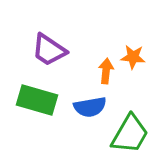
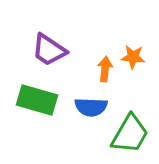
orange arrow: moved 1 px left, 2 px up
blue semicircle: moved 1 px right; rotated 12 degrees clockwise
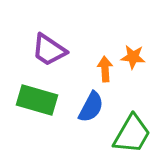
orange arrow: rotated 10 degrees counterclockwise
blue semicircle: rotated 64 degrees counterclockwise
green trapezoid: moved 2 px right
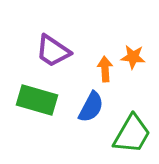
purple trapezoid: moved 4 px right, 1 px down
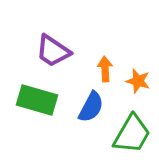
orange star: moved 5 px right, 24 px down; rotated 10 degrees clockwise
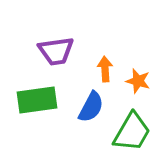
purple trapezoid: moved 3 px right; rotated 42 degrees counterclockwise
green rectangle: rotated 24 degrees counterclockwise
green trapezoid: moved 2 px up
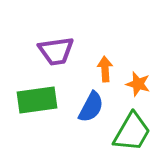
orange star: moved 3 px down
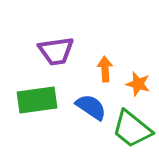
blue semicircle: rotated 84 degrees counterclockwise
green trapezoid: moved 3 px up; rotated 99 degrees clockwise
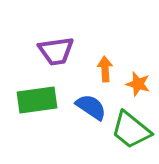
green trapezoid: moved 1 px left, 1 px down
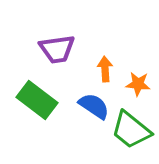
purple trapezoid: moved 1 px right, 2 px up
orange star: rotated 10 degrees counterclockwise
green rectangle: rotated 45 degrees clockwise
blue semicircle: moved 3 px right, 1 px up
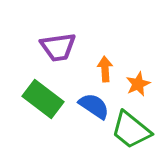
purple trapezoid: moved 1 px right, 2 px up
orange star: rotated 30 degrees counterclockwise
green rectangle: moved 6 px right, 1 px up
